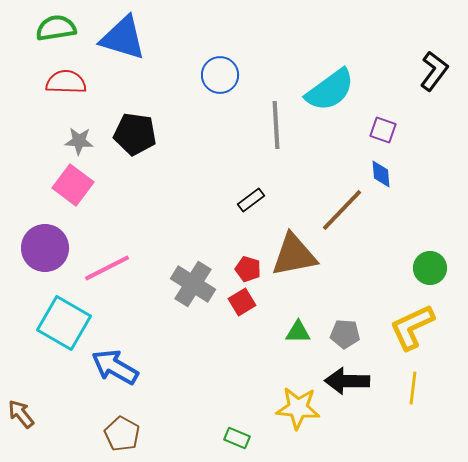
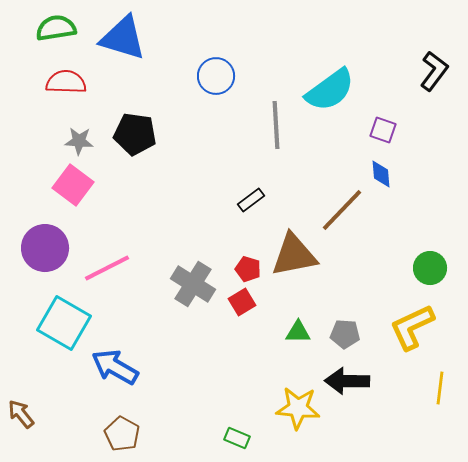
blue circle: moved 4 px left, 1 px down
yellow line: moved 27 px right
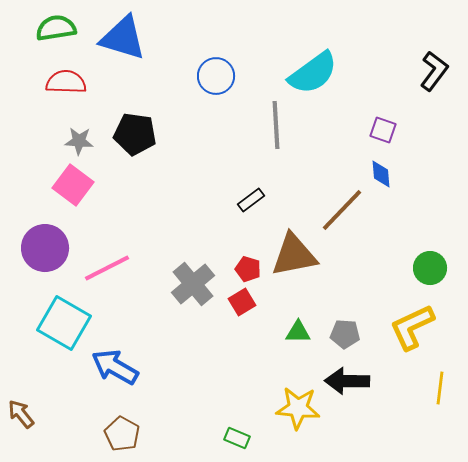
cyan semicircle: moved 17 px left, 17 px up
gray cross: rotated 18 degrees clockwise
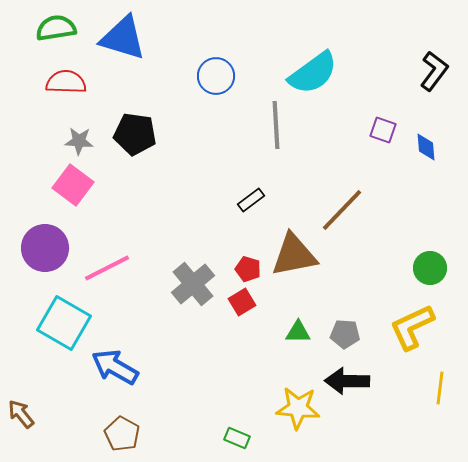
blue diamond: moved 45 px right, 27 px up
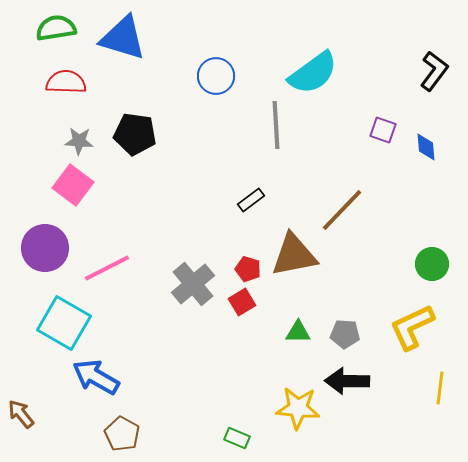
green circle: moved 2 px right, 4 px up
blue arrow: moved 19 px left, 10 px down
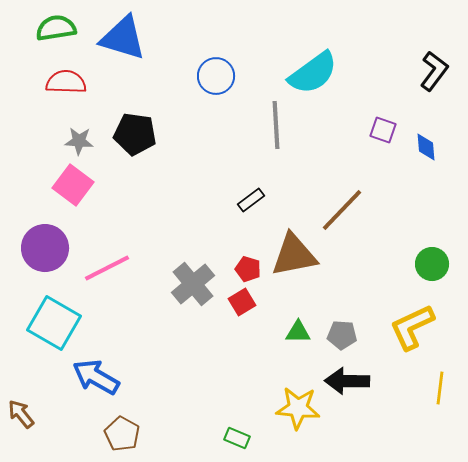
cyan square: moved 10 px left
gray pentagon: moved 3 px left, 1 px down
